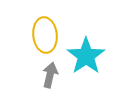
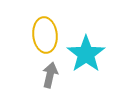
cyan star: moved 2 px up
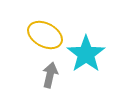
yellow ellipse: rotated 56 degrees counterclockwise
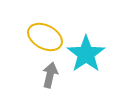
yellow ellipse: moved 2 px down
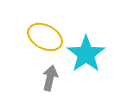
gray arrow: moved 3 px down
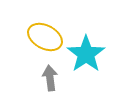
gray arrow: rotated 20 degrees counterclockwise
